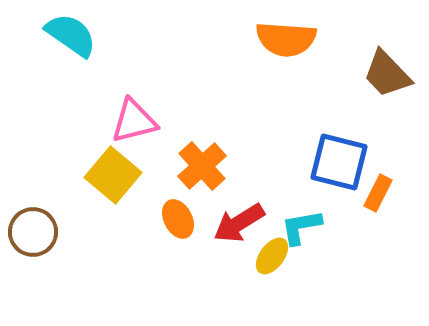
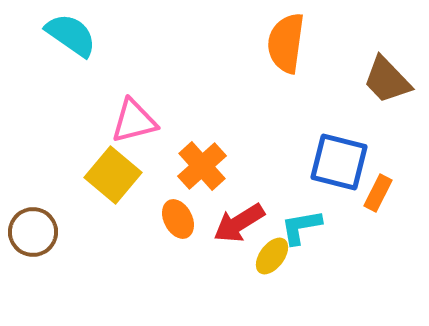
orange semicircle: moved 4 px down; rotated 94 degrees clockwise
brown trapezoid: moved 6 px down
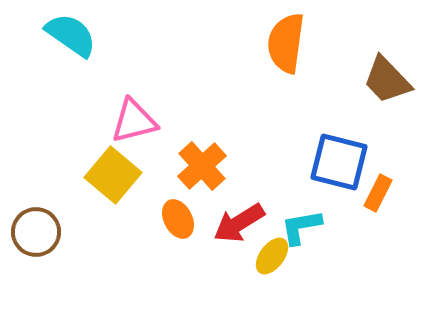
brown circle: moved 3 px right
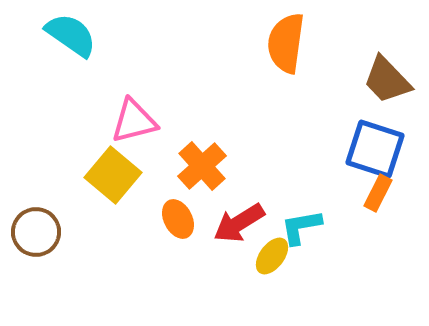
blue square: moved 36 px right, 13 px up; rotated 4 degrees clockwise
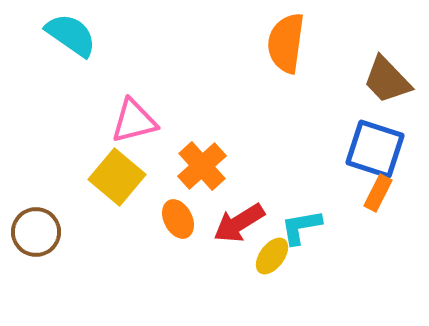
yellow square: moved 4 px right, 2 px down
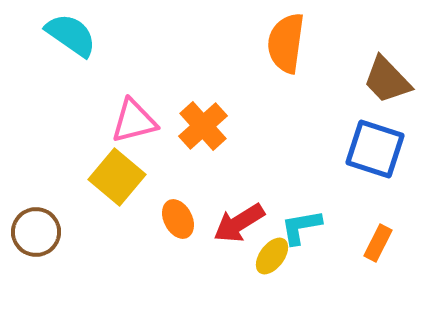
orange cross: moved 1 px right, 40 px up
orange rectangle: moved 50 px down
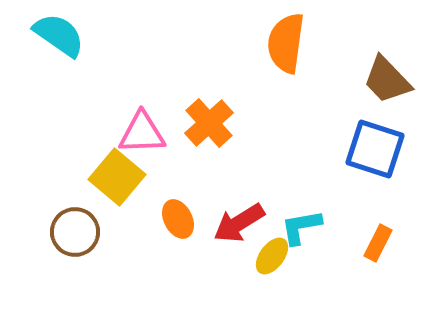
cyan semicircle: moved 12 px left
pink triangle: moved 8 px right, 12 px down; rotated 12 degrees clockwise
orange cross: moved 6 px right, 3 px up
brown circle: moved 39 px right
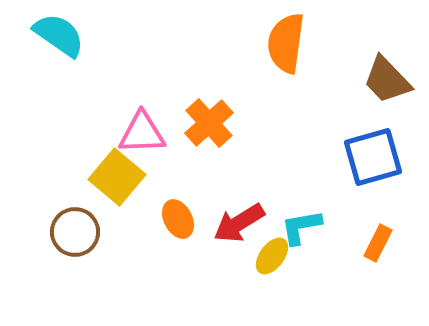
blue square: moved 2 px left, 8 px down; rotated 34 degrees counterclockwise
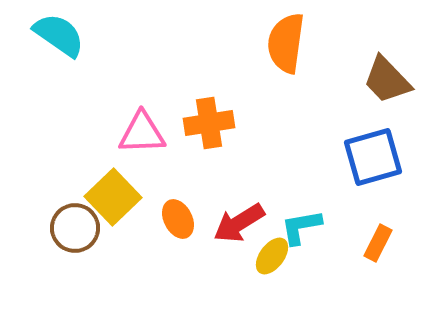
orange cross: rotated 33 degrees clockwise
yellow square: moved 4 px left, 20 px down; rotated 6 degrees clockwise
brown circle: moved 4 px up
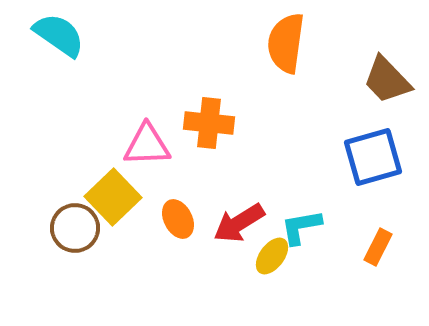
orange cross: rotated 15 degrees clockwise
pink triangle: moved 5 px right, 12 px down
orange rectangle: moved 4 px down
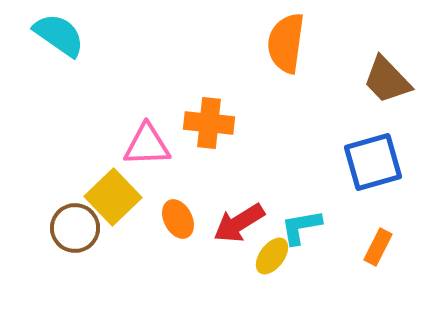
blue square: moved 5 px down
